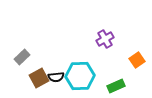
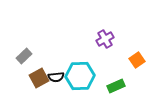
gray rectangle: moved 2 px right, 1 px up
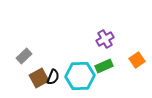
black semicircle: moved 3 px left; rotated 63 degrees counterclockwise
green rectangle: moved 12 px left, 20 px up
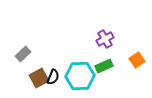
gray rectangle: moved 1 px left, 2 px up
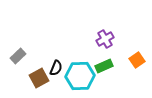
gray rectangle: moved 5 px left, 2 px down
black semicircle: moved 3 px right, 9 px up
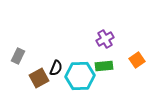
gray rectangle: rotated 21 degrees counterclockwise
green rectangle: rotated 18 degrees clockwise
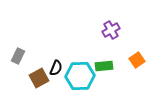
purple cross: moved 6 px right, 9 px up
